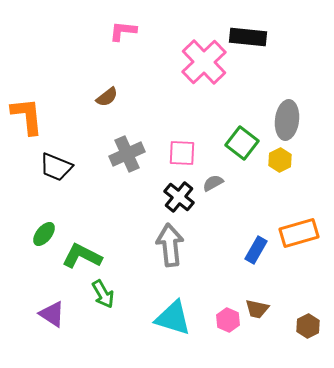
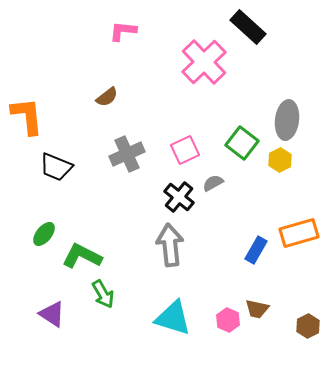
black rectangle: moved 10 px up; rotated 36 degrees clockwise
pink square: moved 3 px right, 3 px up; rotated 28 degrees counterclockwise
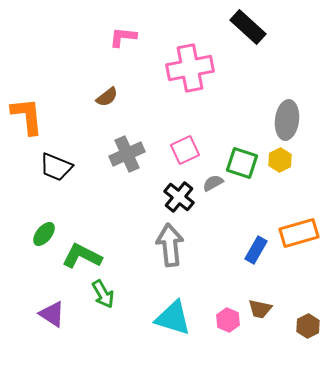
pink L-shape: moved 6 px down
pink cross: moved 14 px left, 6 px down; rotated 33 degrees clockwise
green square: moved 20 px down; rotated 20 degrees counterclockwise
brown trapezoid: moved 3 px right
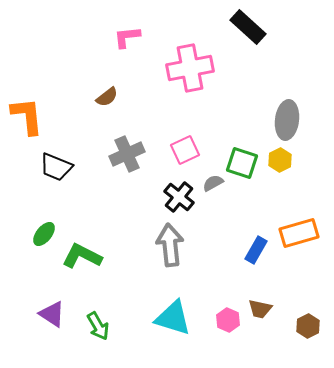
pink L-shape: moved 4 px right; rotated 12 degrees counterclockwise
green arrow: moved 5 px left, 32 px down
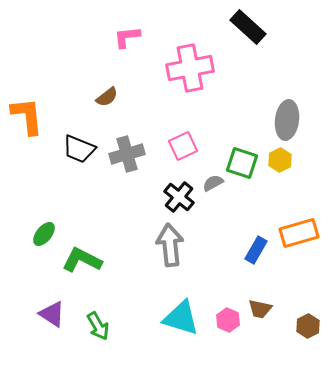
pink square: moved 2 px left, 4 px up
gray cross: rotated 8 degrees clockwise
black trapezoid: moved 23 px right, 18 px up
green L-shape: moved 4 px down
cyan triangle: moved 8 px right
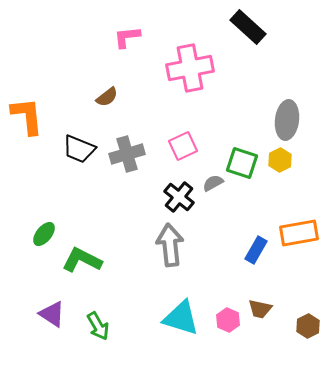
orange rectangle: rotated 6 degrees clockwise
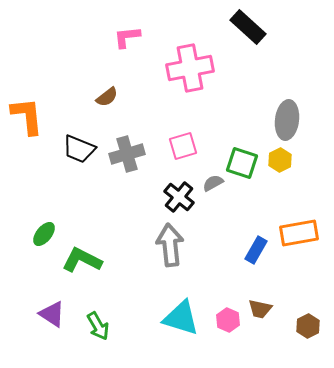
pink square: rotated 8 degrees clockwise
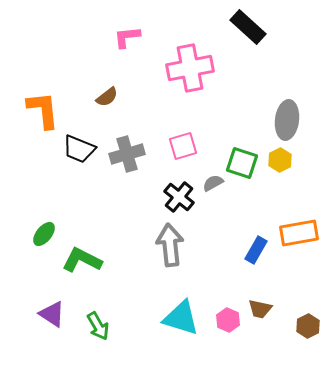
orange L-shape: moved 16 px right, 6 px up
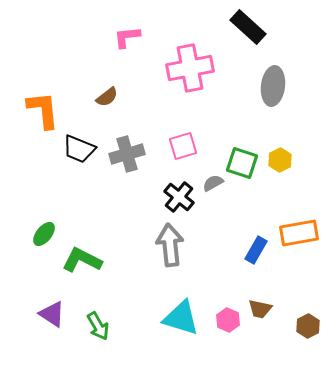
gray ellipse: moved 14 px left, 34 px up
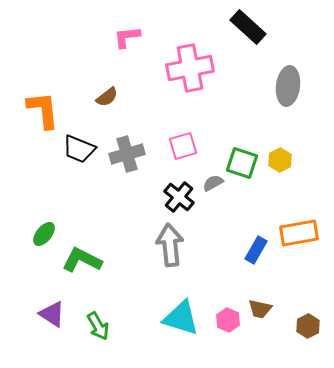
gray ellipse: moved 15 px right
